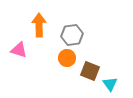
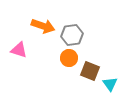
orange arrow: moved 4 px right, 1 px down; rotated 110 degrees clockwise
orange circle: moved 2 px right
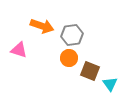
orange arrow: moved 1 px left
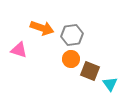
orange arrow: moved 2 px down
orange circle: moved 2 px right, 1 px down
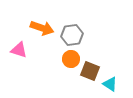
cyan triangle: rotated 21 degrees counterclockwise
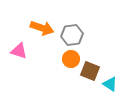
pink triangle: moved 1 px down
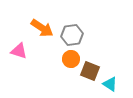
orange arrow: rotated 15 degrees clockwise
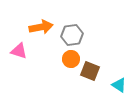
orange arrow: moved 1 px left, 1 px up; rotated 45 degrees counterclockwise
cyan triangle: moved 9 px right, 1 px down
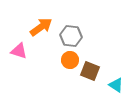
orange arrow: rotated 25 degrees counterclockwise
gray hexagon: moved 1 px left, 1 px down; rotated 15 degrees clockwise
orange circle: moved 1 px left, 1 px down
cyan triangle: moved 3 px left
